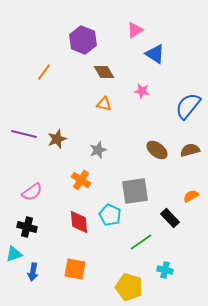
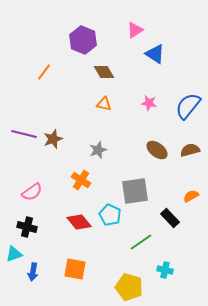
pink star: moved 7 px right, 12 px down
brown star: moved 4 px left
red diamond: rotated 35 degrees counterclockwise
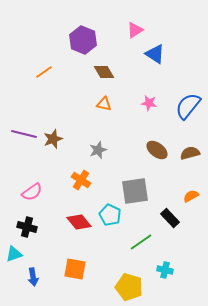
orange line: rotated 18 degrees clockwise
brown semicircle: moved 3 px down
blue arrow: moved 5 px down; rotated 18 degrees counterclockwise
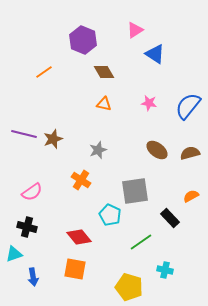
red diamond: moved 15 px down
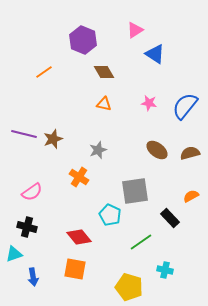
blue semicircle: moved 3 px left
orange cross: moved 2 px left, 3 px up
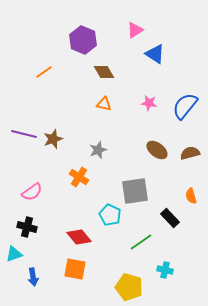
orange semicircle: rotated 77 degrees counterclockwise
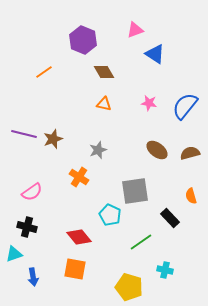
pink triangle: rotated 12 degrees clockwise
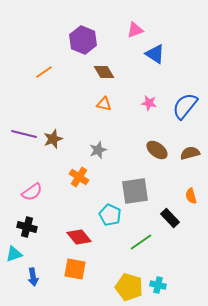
cyan cross: moved 7 px left, 15 px down
